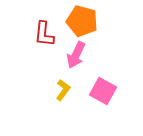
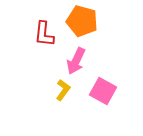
pink arrow: moved 6 px down
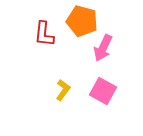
pink arrow: moved 27 px right, 13 px up
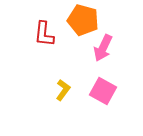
orange pentagon: moved 1 px right, 1 px up
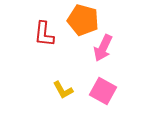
yellow L-shape: rotated 115 degrees clockwise
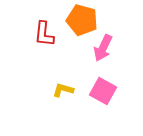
orange pentagon: moved 1 px left
yellow L-shape: rotated 135 degrees clockwise
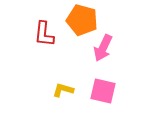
pink square: rotated 16 degrees counterclockwise
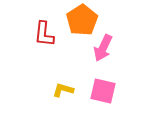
orange pentagon: rotated 24 degrees clockwise
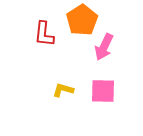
pink arrow: moved 1 px right, 1 px up
pink square: rotated 12 degrees counterclockwise
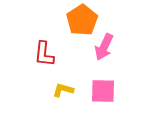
red L-shape: moved 20 px down
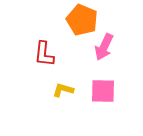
orange pentagon: rotated 16 degrees counterclockwise
